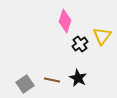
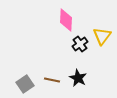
pink diamond: moved 1 px right, 1 px up; rotated 15 degrees counterclockwise
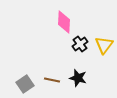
pink diamond: moved 2 px left, 2 px down
yellow triangle: moved 2 px right, 9 px down
black star: rotated 12 degrees counterclockwise
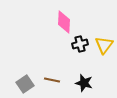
black cross: rotated 21 degrees clockwise
black star: moved 6 px right, 5 px down
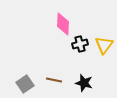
pink diamond: moved 1 px left, 2 px down
brown line: moved 2 px right
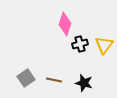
pink diamond: moved 2 px right; rotated 15 degrees clockwise
gray square: moved 1 px right, 6 px up
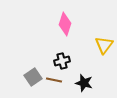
black cross: moved 18 px left, 17 px down
gray square: moved 7 px right, 1 px up
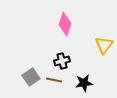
gray square: moved 2 px left
black star: rotated 24 degrees counterclockwise
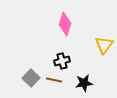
gray square: moved 1 px down; rotated 12 degrees counterclockwise
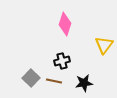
brown line: moved 1 px down
